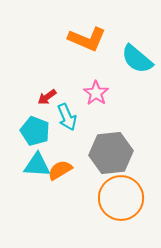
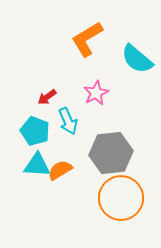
orange L-shape: rotated 126 degrees clockwise
pink star: rotated 10 degrees clockwise
cyan arrow: moved 1 px right, 4 px down
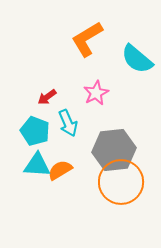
cyan arrow: moved 2 px down
gray hexagon: moved 3 px right, 3 px up
orange circle: moved 16 px up
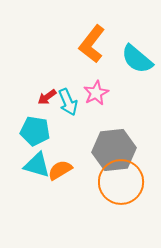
orange L-shape: moved 5 px right, 5 px down; rotated 21 degrees counterclockwise
cyan arrow: moved 21 px up
cyan pentagon: rotated 12 degrees counterclockwise
cyan triangle: rotated 12 degrees clockwise
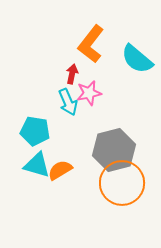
orange L-shape: moved 1 px left
pink star: moved 7 px left; rotated 15 degrees clockwise
red arrow: moved 25 px right, 23 px up; rotated 138 degrees clockwise
gray hexagon: rotated 9 degrees counterclockwise
orange circle: moved 1 px right, 1 px down
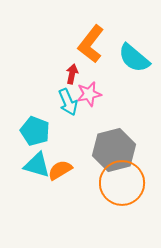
cyan semicircle: moved 3 px left, 1 px up
pink star: moved 1 px down
cyan pentagon: rotated 12 degrees clockwise
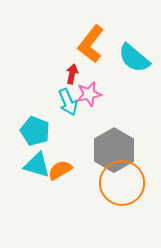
gray hexagon: rotated 15 degrees counterclockwise
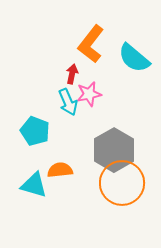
cyan triangle: moved 3 px left, 20 px down
orange semicircle: rotated 25 degrees clockwise
